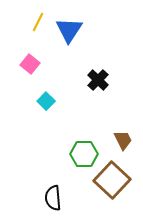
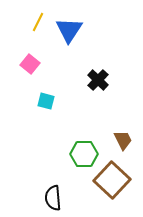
cyan square: rotated 30 degrees counterclockwise
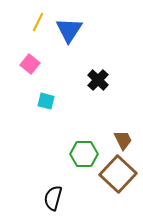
brown square: moved 6 px right, 6 px up
black semicircle: rotated 20 degrees clockwise
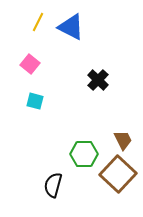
blue triangle: moved 2 px right, 3 px up; rotated 36 degrees counterclockwise
cyan square: moved 11 px left
black semicircle: moved 13 px up
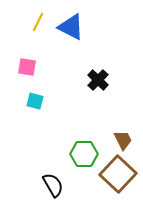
pink square: moved 3 px left, 3 px down; rotated 30 degrees counterclockwise
black semicircle: rotated 135 degrees clockwise
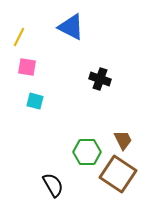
yellow line: moved 19 px left, 15 px down
black cross: moved 2 px right, 1 px up; rotated 25 degrees counterclockwise
green hexagon: moved 3 px right, 2 px up
brown square: rotated 9 degrees counterclockwise
